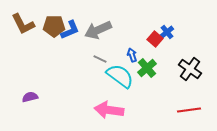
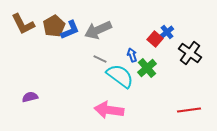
brown pentagon: rotated 30 degrees counterclockwise
black cross: moved 16 px up
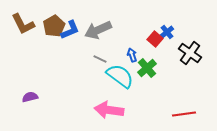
red line: moved 5 px left, 4 px down
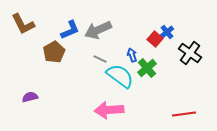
brown pentagon: moved 26 px down
pink arrow: rotated 12 degrees counterclockwise
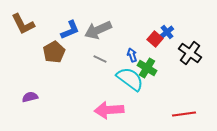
green cross: rotated 18 degrees counterclockwise
cyan semicircle: moved 10 px right, 3 px down
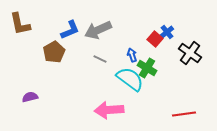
brown L-shape: moved 3 px left; rotated 15 degrees clockwise
